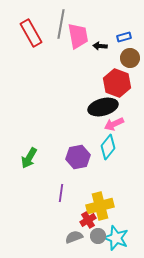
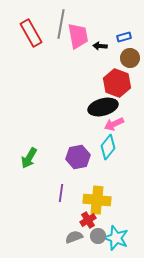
yellow cross: moved 3 px left, 6 px up; rotated 20 degrees clockwise
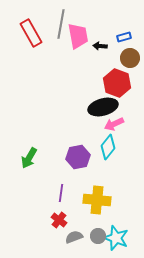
red cross: moved 29 px left; rotated 21 degrees counterclockwise
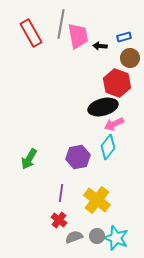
green arrow: moved 1 px down
yellow cross: rotated 32 degrees clockwise
gray circle: moved 1 px left
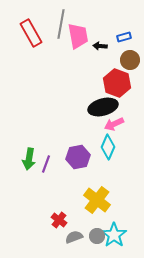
brown circle: moved 2 px down
cyan diamond: rotated 15 degrees counterclockwise
green arrow: rotated 20 degrees counterclockwise
purple line: moved 15 px left, 29 px up; rotated 12 degrees clockwise
cyan star: moved 2 px left, 3 px up; rotated 15 degrees clockwise
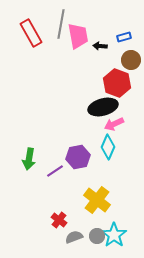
brown circle: moved 1 px right
purple line: moved 9 px right, 7 px down; rotated 36 degrees clockwise
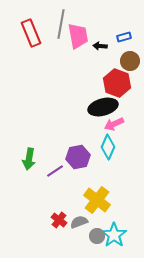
red rectangle: rotated 8 degrees clockwise
brown circle: moved 1 px left, 1 px down
gray semicircle: moved 5 px right, 15 px up
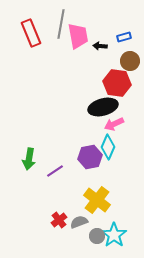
red hexagon: rotated 12 degrees counterclockwise
purple hexagon: moved 12 px right
red cross: rotated 14 degrees clockwise
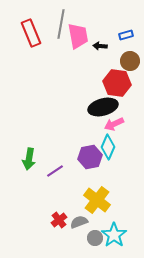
blue rectangle: moved 2 px right, 2 px up
gray circle: moved 2 px left, 2 px down
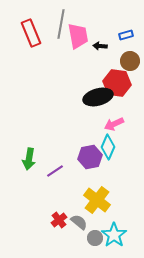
black ellipse: moved 5 px left, 10 px up
gray semicircle: rotated 60 degrees clockwise
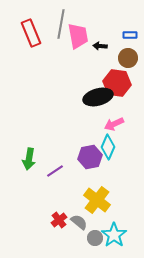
blue rectangle: moved 4 px right; rotated 16 degrees clockwise
brown circle: moved 2 px left, 3 px up
